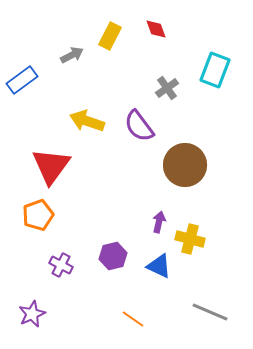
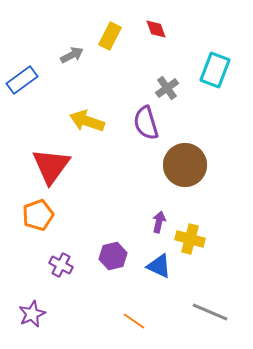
purple semicircle: moved 7 px right, 3 px up; rotated 20 degrees clockwise
orange line: moved 1 px right, 2 px down
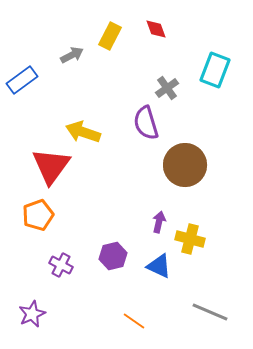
yellow arrow: moved 4 px left, 11 px down
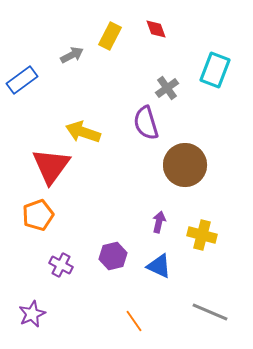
yellow cross: moved 12 px right, 4 px up
orange line: rotated 20 degrees clockwise
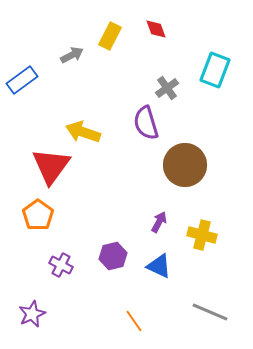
orange pentagon: rotated 16 degrees counterclockwise
purple arrow: rotated 15 degrees clockwise
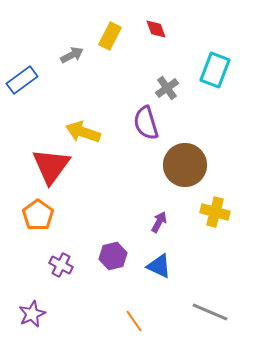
yellow cross: moved 13 px right, 23 px up
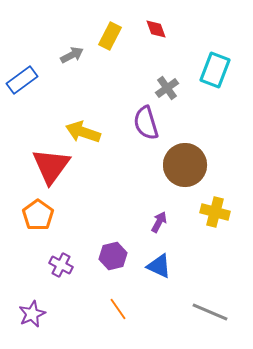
orange line: moved 16 px left, 12 px up
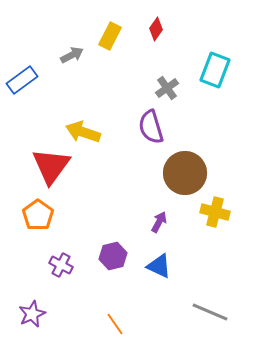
red diamond: rotated 55 degrees clockwise
purple semicircle: moved 5 px right, 4 px down
brown circle: moved 8 px down
orange line: moved 3 px left, 15 px down
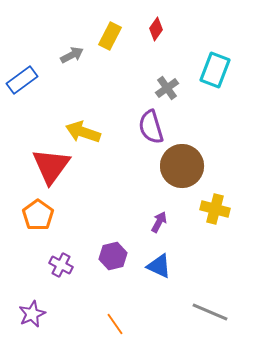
brown circle: moved 3 px left, 7 px up
yellow cross: moved 3 px up
